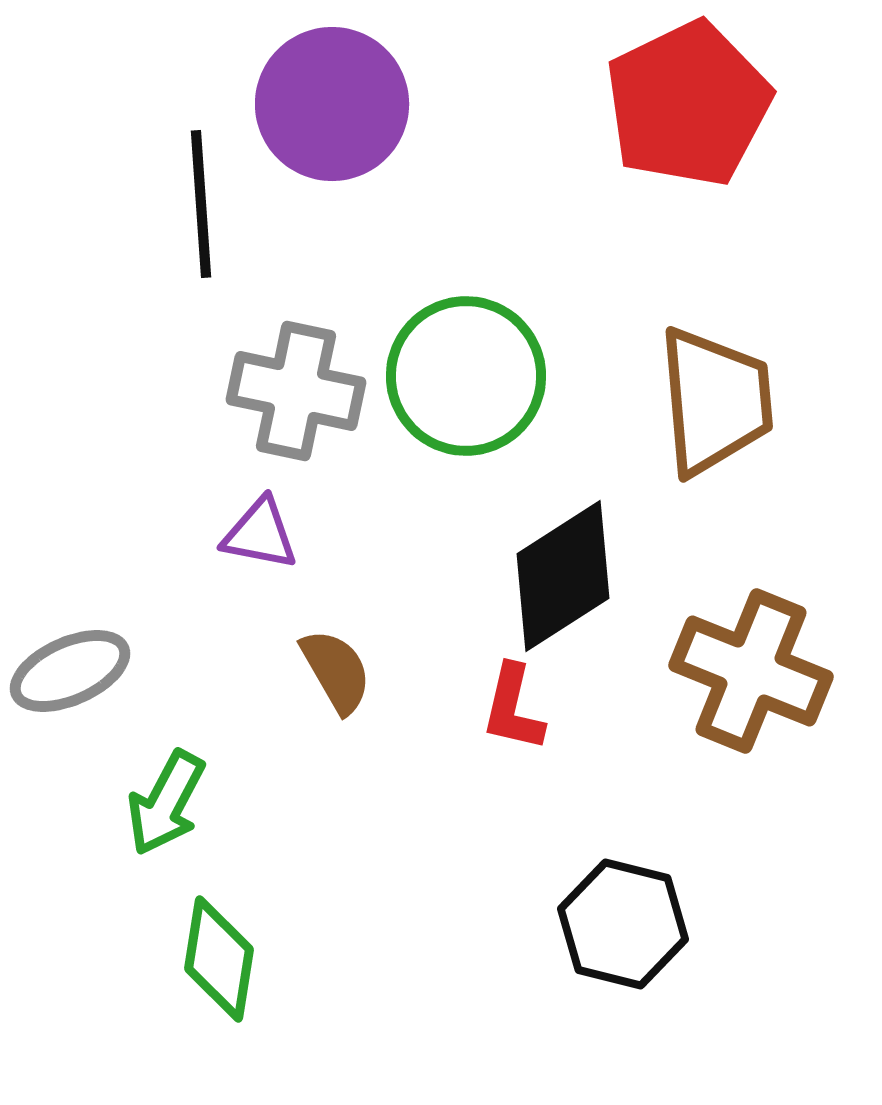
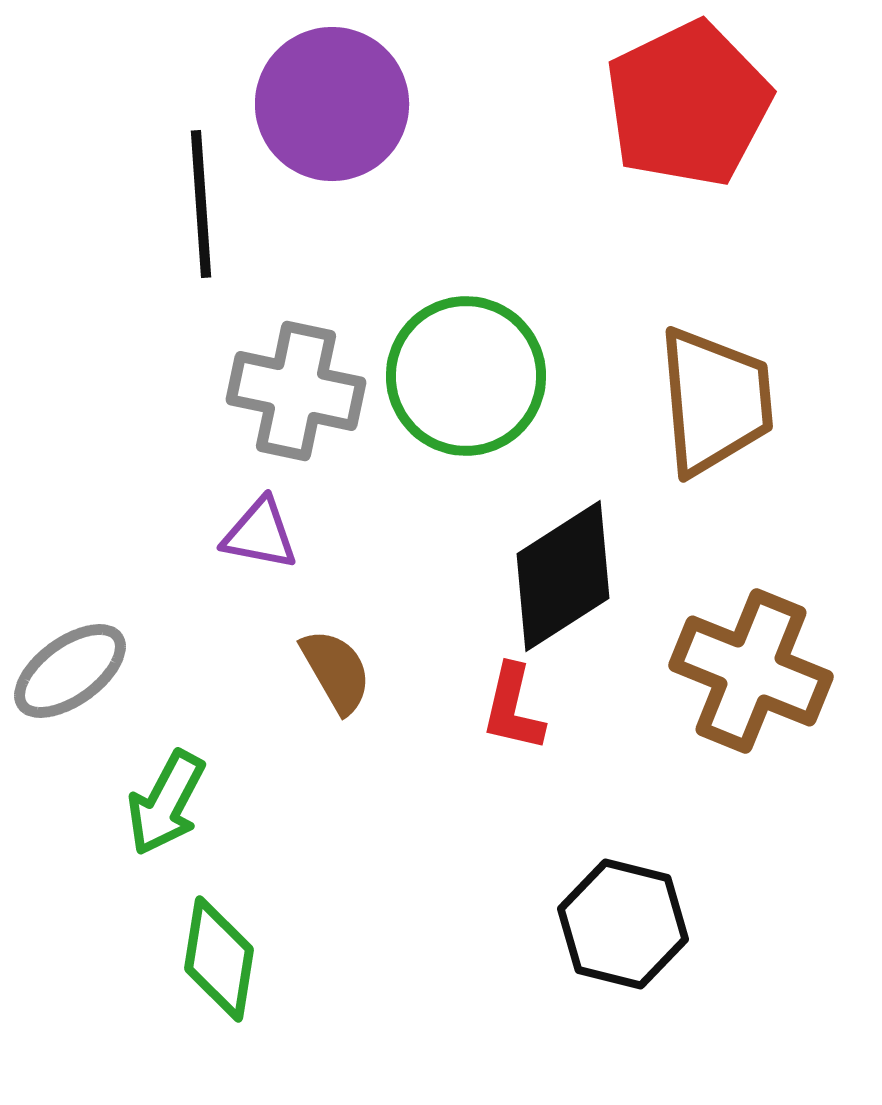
gray ellipse: rotated 12 degrees counterclockwise
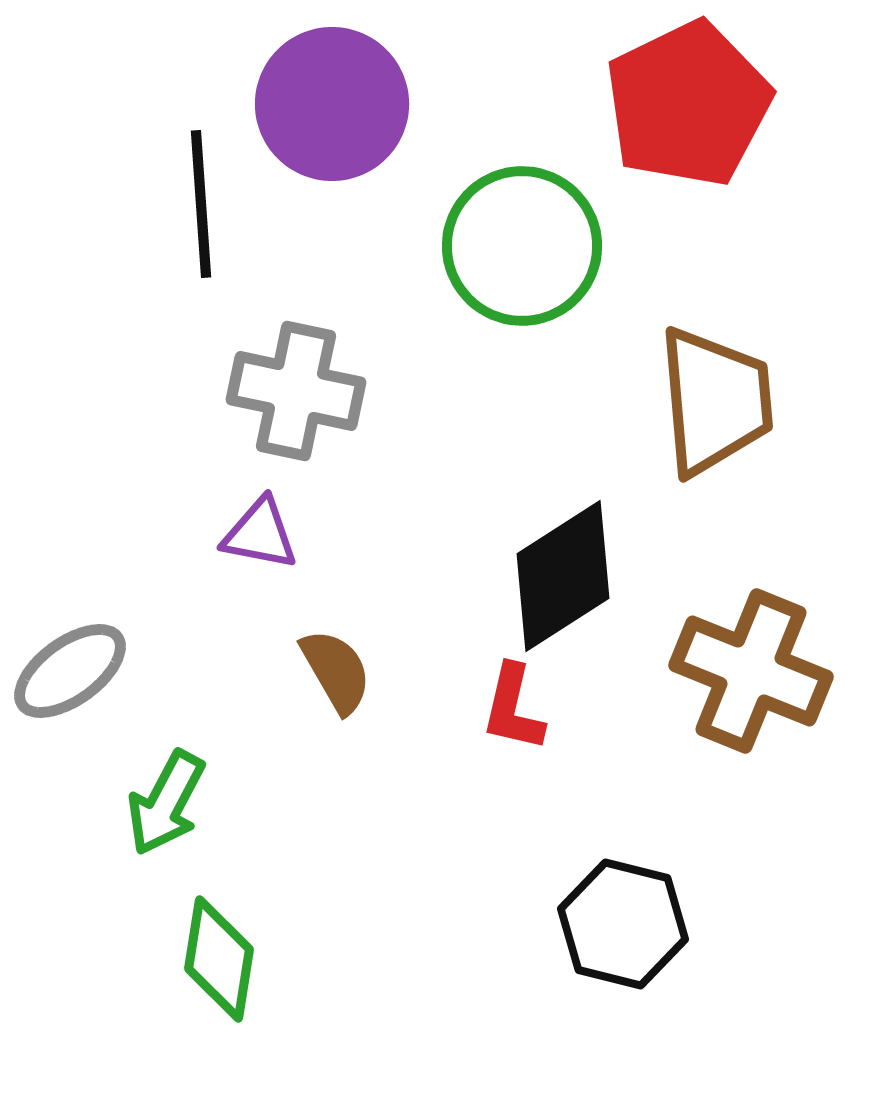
green circle: moved 56 px right, 130 px up
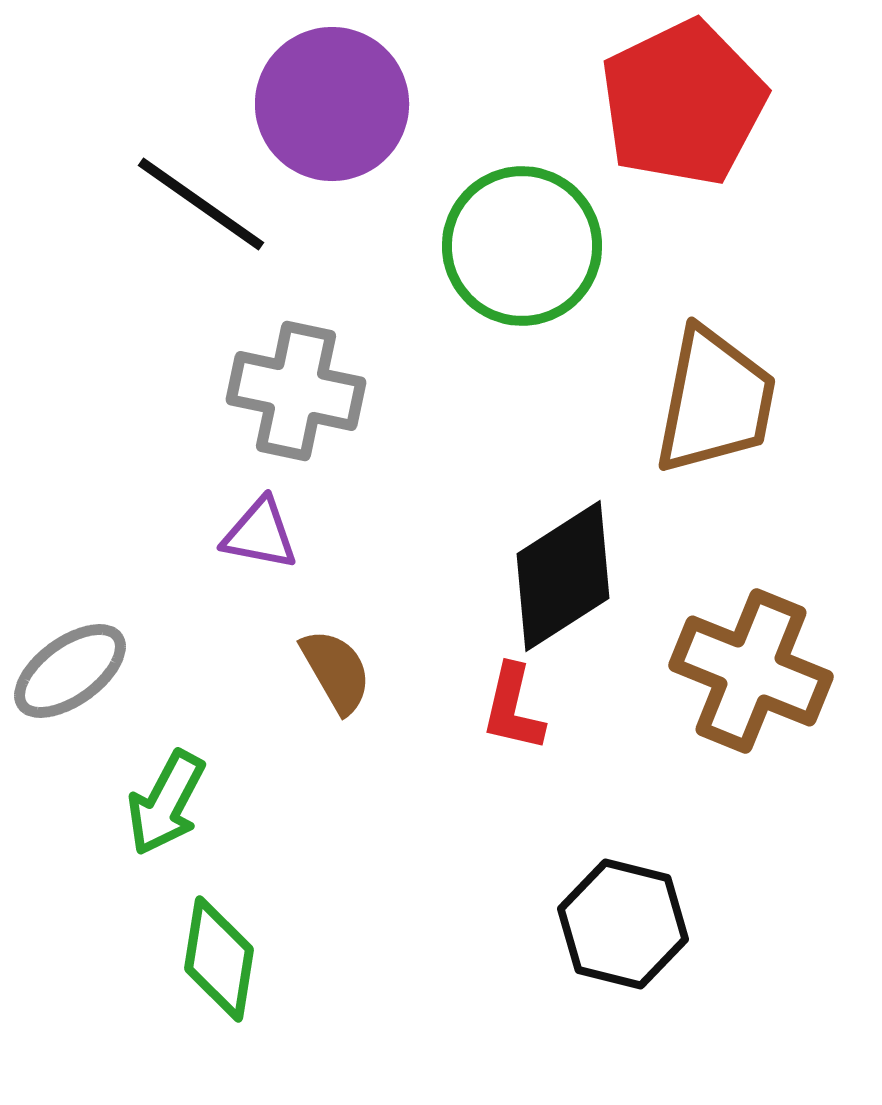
red pentagon: moved 5 px left, 1 px up
black line: rotated 51 degrees counterclockwise
brown trapezoid: rotated 16 degrees clockwise
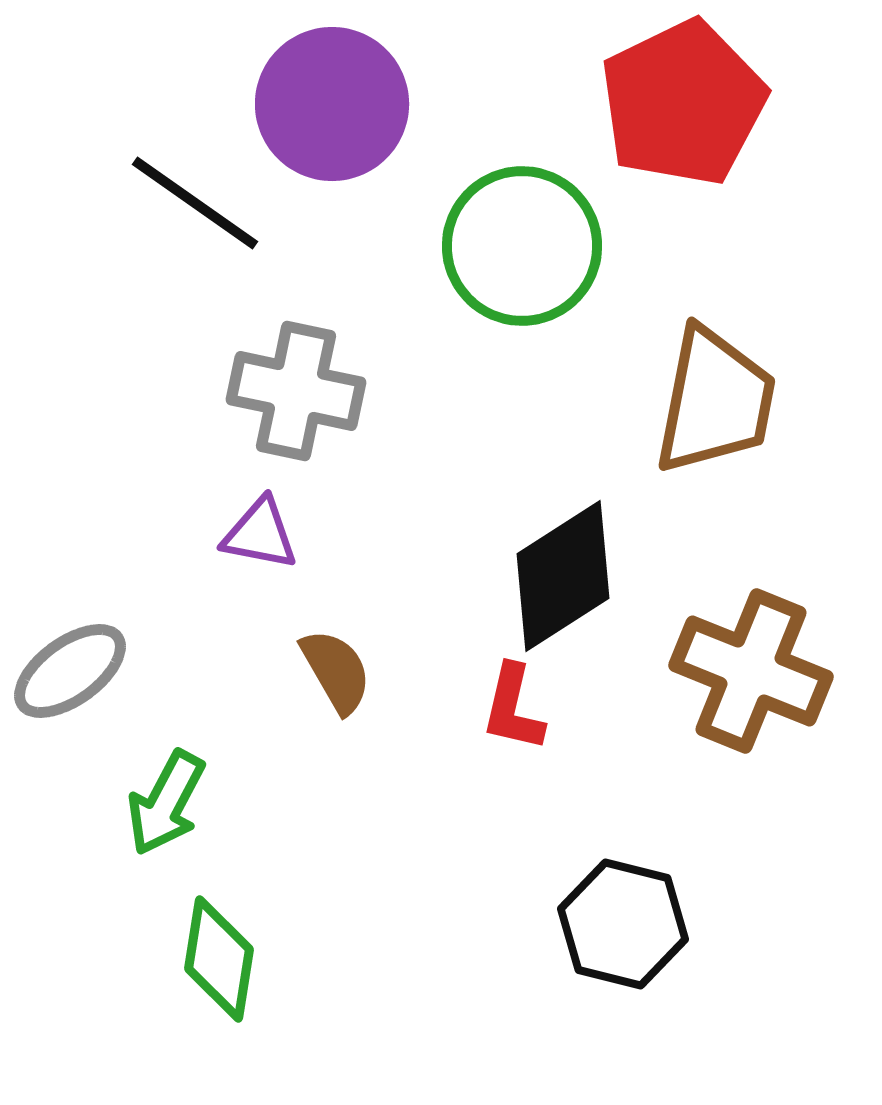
black line: moved 6 px left, 1 px up
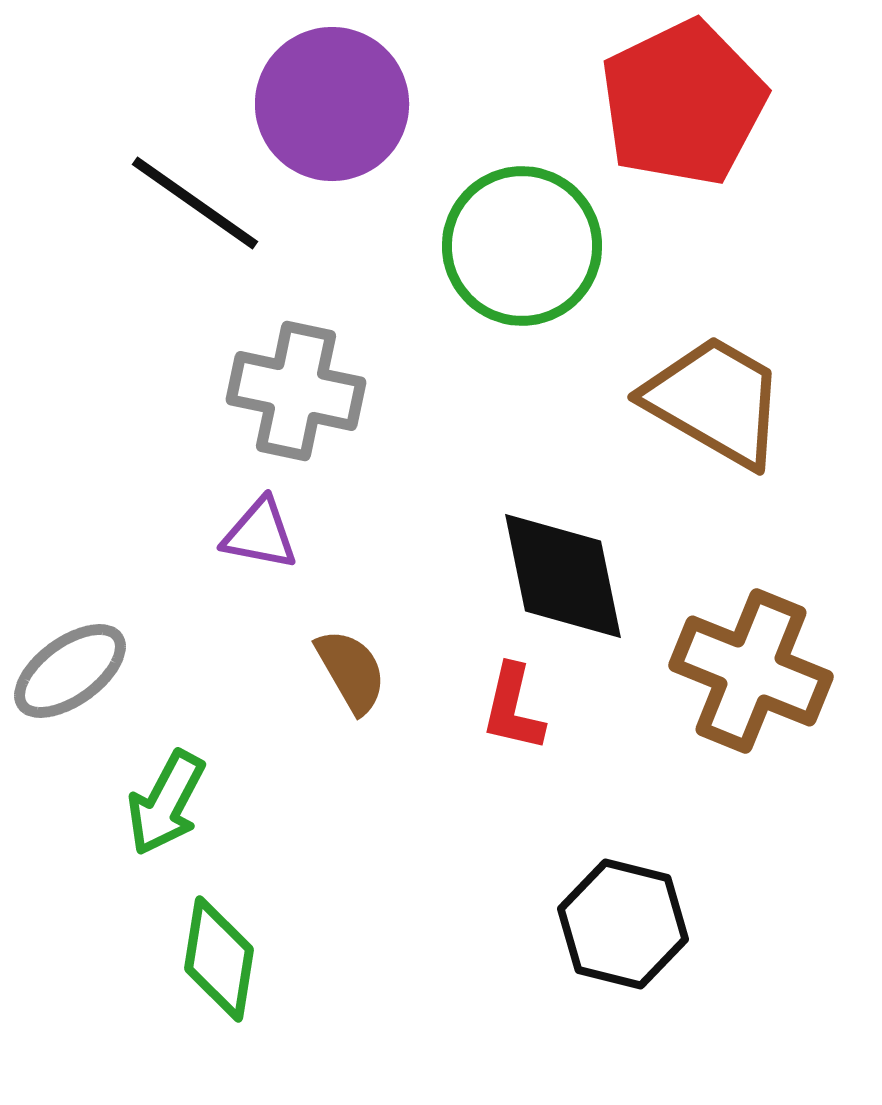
brown trapezoid: rotated 71 degrees counterclockwise
black diamond: rotated 69 degrees counterclockwise
brown semicircle: moved 15 px right
